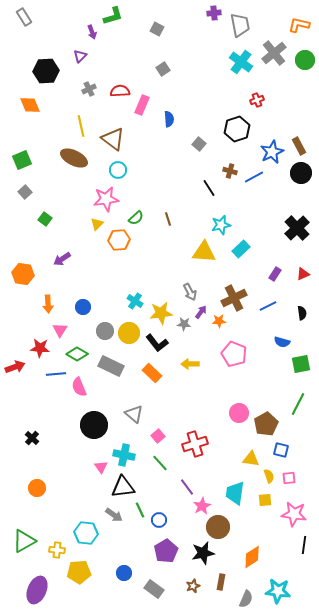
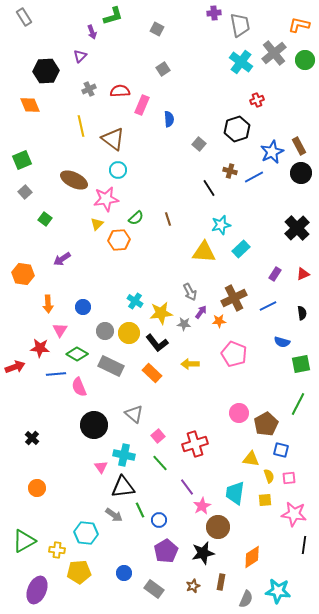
brown ellipse at (74, 158): moved 22 px down
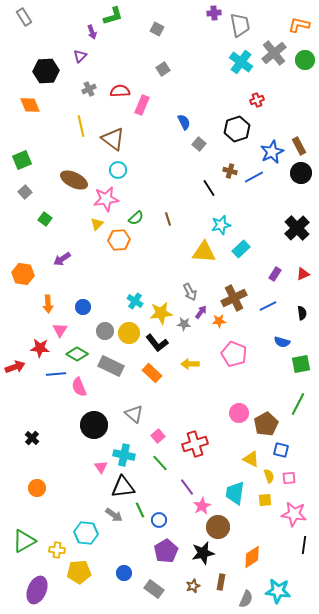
blue semicircle at (169, 119): moved 15 px right, 3 px down; rotated 21 degrees counterclockwise
yellow triangle at (251, 459): rotated 18 degrees clockwise
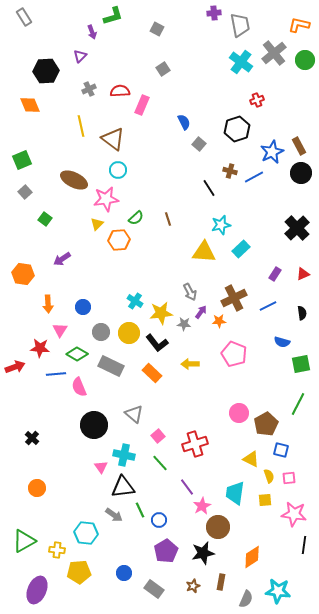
gray circle at (105, 331): moved 4 px left, 1 px down
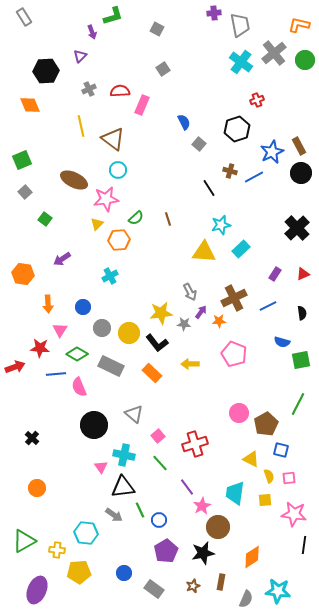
cyan cross at (135, 301): moved 25 px left, 25 px up; rotated 28 degrees clockwise
gray circle at (101, 332): moved 1 px right, 4 px up
green square at (301, 364): moved 4 px up
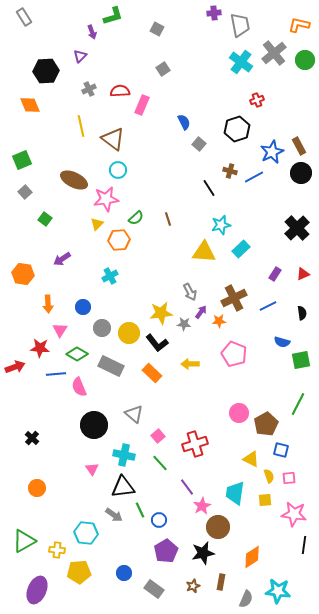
pink triangle at (101, 467): moved 9 px left, 2 px down
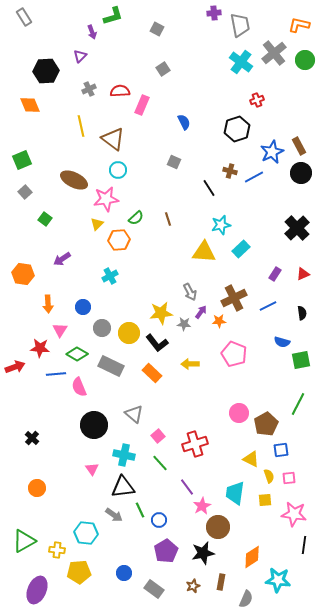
gray square at (199, 144): moved 25 px left, 18 px down; rotated 16 degrees counterclockwise
blue square at (281, 450): rotated 21 degrees counterclockwise
cyan star at (278, 591): moved 11 px up
